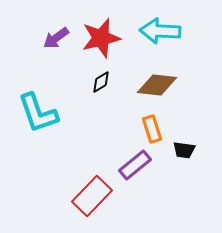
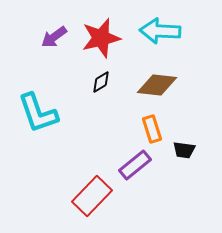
purple arrow: moved 2 px left, 1 px up
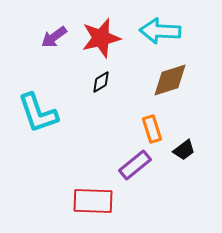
brown diamond: moved 13 px right, 5 px up; rotated 24 degrees counterclockwise
black trapezoid: rotated 45 degrees counterclockwise
red rectangle: moved 1 px right, 5 px down; rotated 48 degrees clockwise
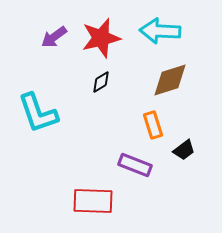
orange rectangle: moved 1 px right, 4 px up
purple rectangle: rotated 60 degrees clockwise
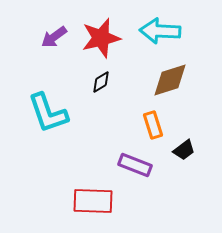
cyan L-shape: moved 10 px right
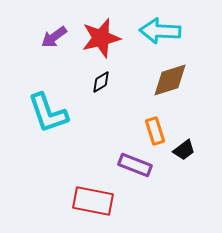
orange rectangle: moved 2 px right, 6 px down
red rectangle: rotated 9 degrees clockwise
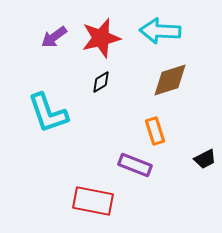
black trapezoid: moved 21 px right, 9 px down; rotated 10 degrees clockwise
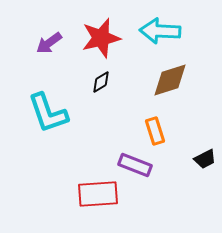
purple arrow: moved 5 px left, 6 px down
red rectangle: moved 5 px right, 7 px up; rotated 15 degrees counterclockwise
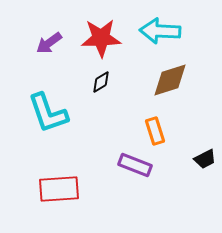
red star: rotated 12 degrees clockwise
red rectangle: moved 39 px left, 5 px up
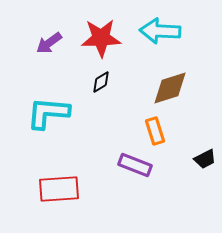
brown diamond: moved 8 px down
cyan L-shape: rotated 114 degrees clockwise
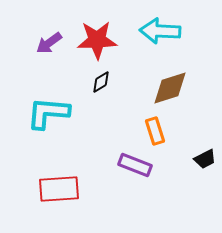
red star: moved 4 px left, 2 px down
